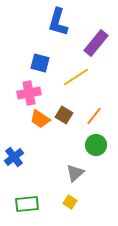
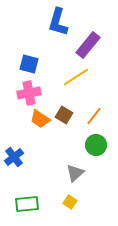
purple rectangle: moved 8 px left, 2 px down
blue square: moved 11 px left, 1 px down
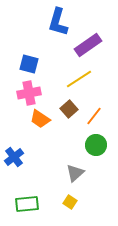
purple rectangle: rotated 16 degrees clockwise
yellow line: moved 3 px right, 2 px down
brown square: moved 5 px right, 6 px up; rotated 18 degrees clockwise
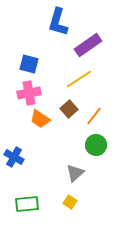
blue cross: rotated 24 degrees counterclockwise
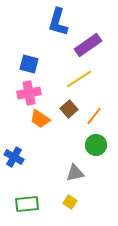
gray triangle: rotated 30 degrees clockwise
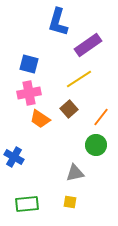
orange line: moved 7 px right, 1 px down
yellow square: rotated 24 degrees counterclockwise
